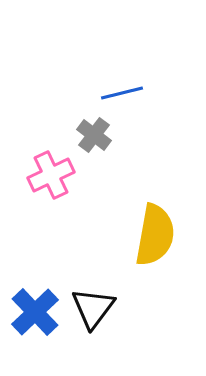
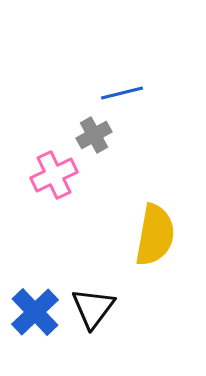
gray cross: rotated 24 degrees clockwise
pink cross: moved 3 px right
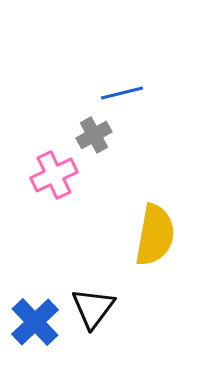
blue cross: moved 10 px down
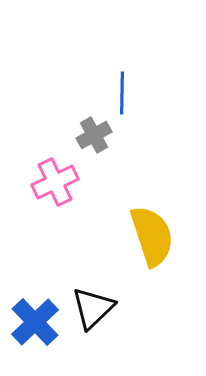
blue line: rotated 75 degrees counterclockwise
pink cross: moved 1 px right, 7 px down
yellow semicircle: moved 3 px left, 1 px down; rotated 28 degrees counterclockwise
black triangle: rotated 9 degrees clockwise
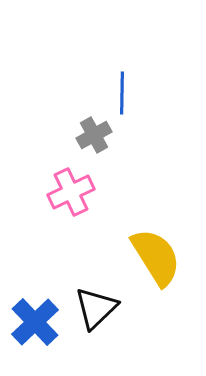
pink cross: moved 16 px right, 10 px down
yellow semicircle: moved 4 px right, 21 px down; rotated 14 degrees counterclockwise
black triangle: moved 3 px right
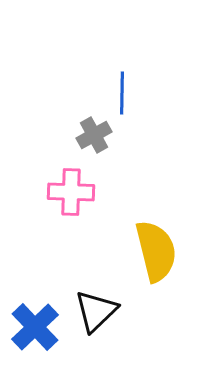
pink cross: rotated 27 degrees clockwise
yellow semicircle: moved 6 px up; rotated 18 degrees clockwise
black triangle: moved 3 px down
blue cross: moved 5 px down
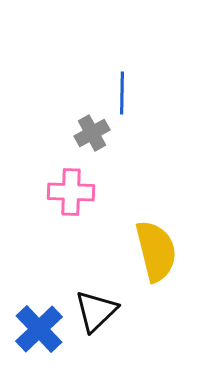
gray cross: moved 2 px left, 2 px up
blue cross: moved 4 px right, 2 px down
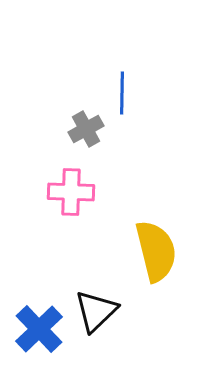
gray cross: moved 6 px left, 4 px up
